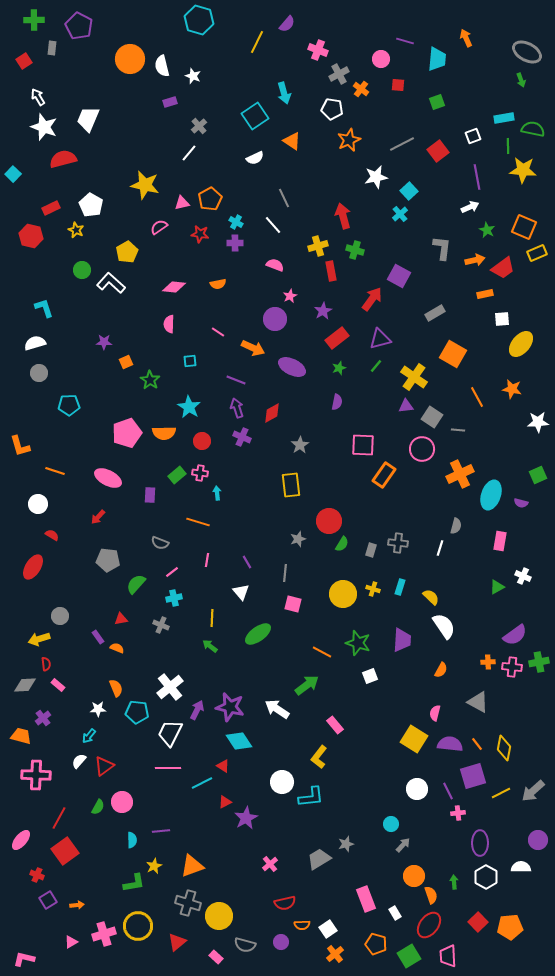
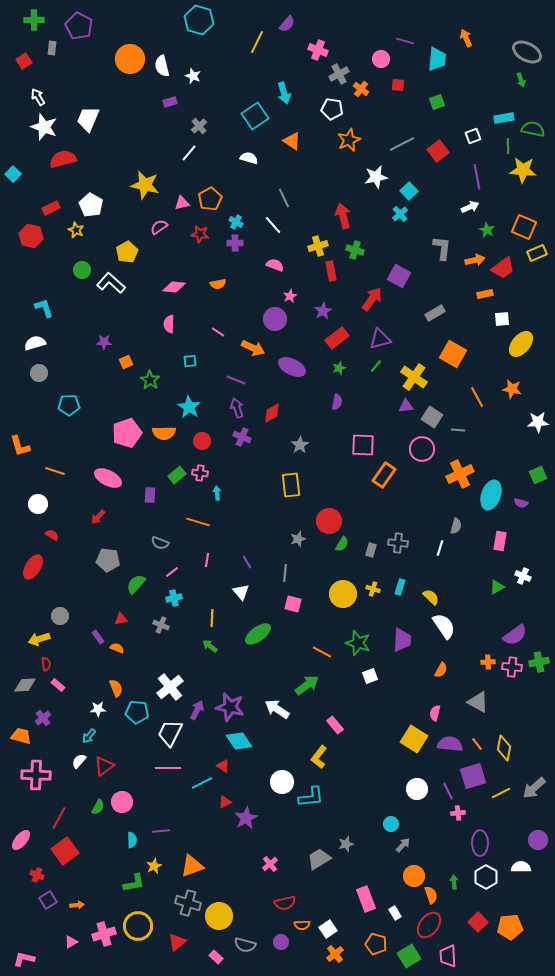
white semicircle at (255, 158): moved 6 px left; rotated 138 degrees counterclockwise
gray arrow at (533, 791): moved 1 px right, 3 px up
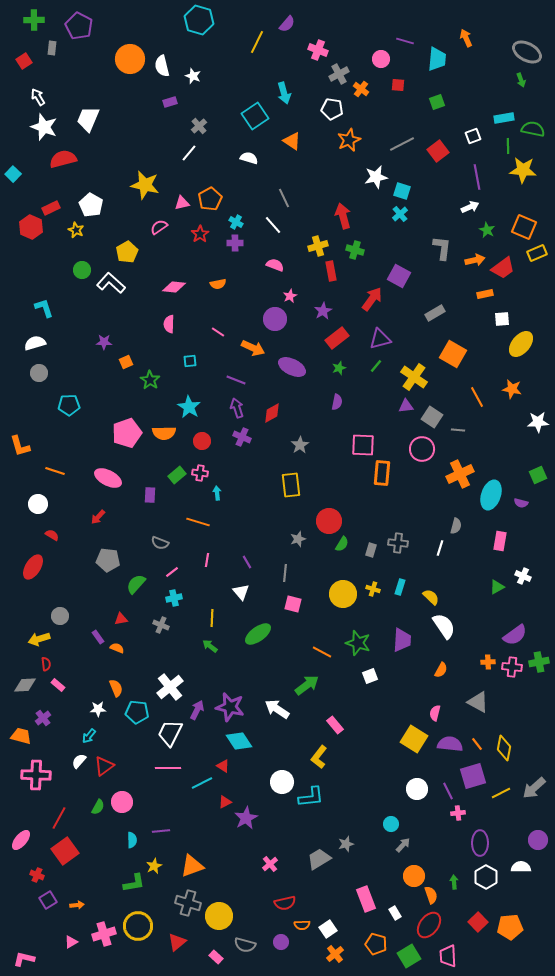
cyan square at (409, 191): moved 7 px left; rotated 30 degrees counterclockwise
red star at (200, 234): rotated 30 degrees clockwise
red hexagon at (31, 236): moved 9 px up; rotated 10 degrees clockwise
orange rectangle at (384, 475): moved 2 px left, 2 px up; rotated 30 degrees counterclockwise
